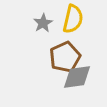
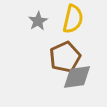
gray star: moved 5 px left, 2 px up
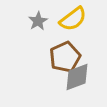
yellow semicircle: rotated 40 degrees clockwise
gray diamond: rotated 12 degrees counterclockwise
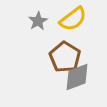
brown pentagon: rotated 16 degrees counterclockwise
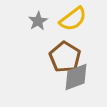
gray diamond: moved 1 px left
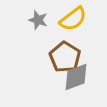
gray star: moved 1 px up; rotated 24 degrees counterclockwise
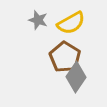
yellow semicircle: moved 2 px left, 4 px down; rotated 8 degrees clockwise
gray diamond: rotated 36 degrees counterclockwise
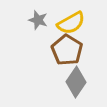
brown pentagon: moved 2 px right, 7 px up
gray diamond: moved 5 px down
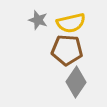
yellow semicircle: rotated 16 degrees clockwise
brown pentagon: rotated 28 degrees counterclockwise
